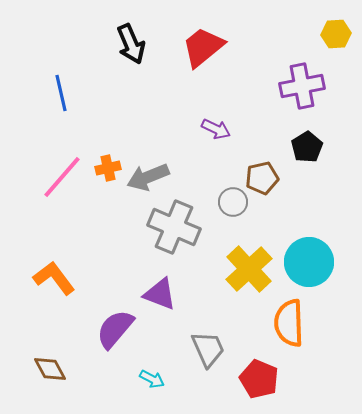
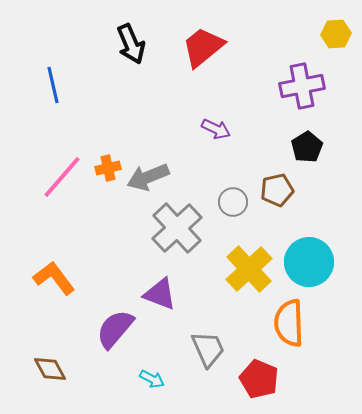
blue line: moved 8 px left, 8 px up
brown pentagon: moved 15 px right, 12 px down
gray cross: moved 3 px right, 1 px down; rotated 24 degrees clockwise
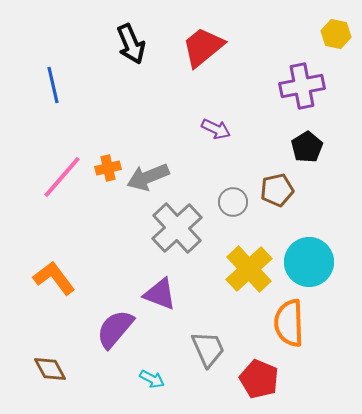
yellow hexagon: rotated 16 degrees clockwise
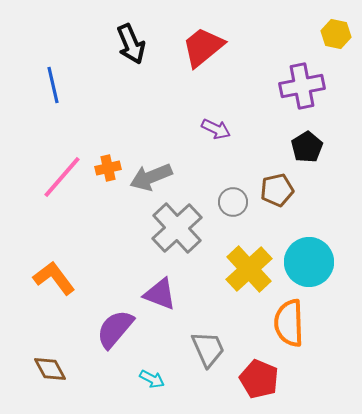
gray arrow: moved 3 px right
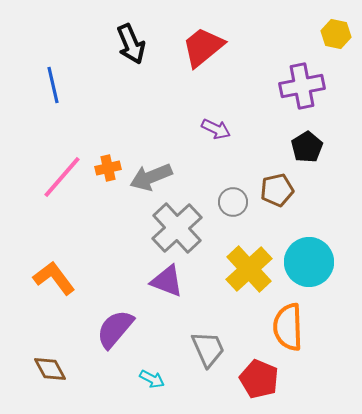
purple triangle: moved 7 px right, 13 px up
orange semicircle: moved 1 px left, 4 px down
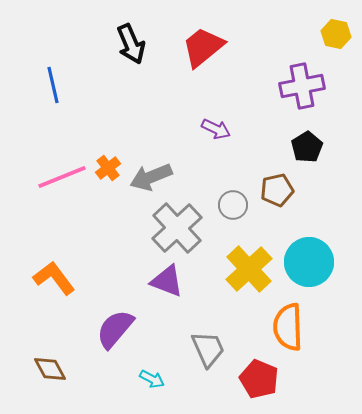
orange cross: rotated 25 degrees counterclockwise
pink line: rotated 27 degrees clockwise
gray circle: moved 3 px down
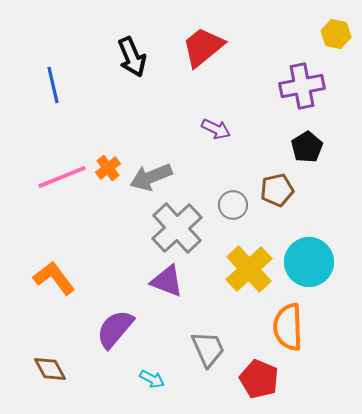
black arrow: moved 1 px right, 13 px down
